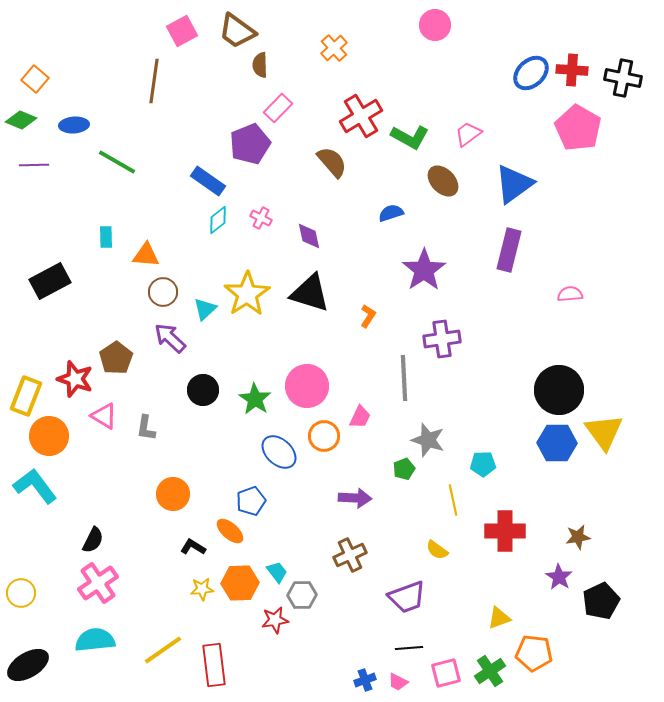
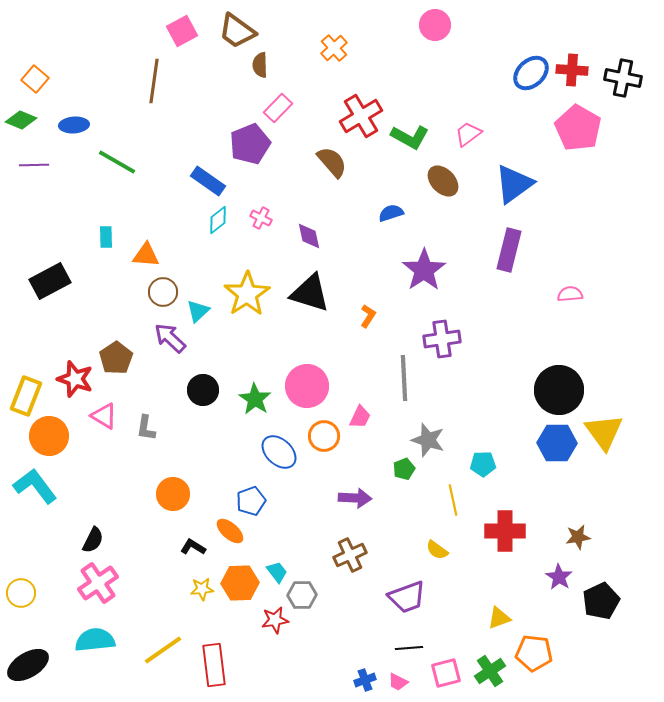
cyan triangle at (205, 309): moved 7 px left, 2 px down
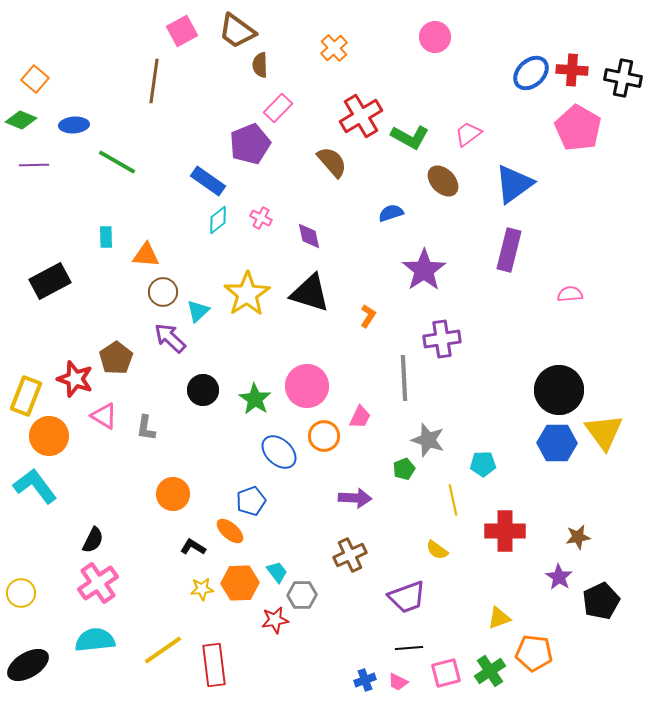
pink circle at (435, 25): moved 12 px down
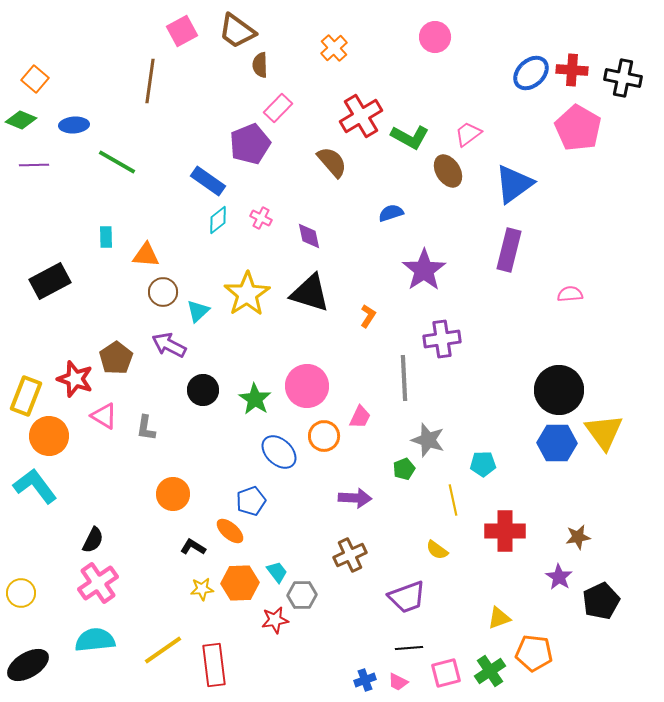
brown line at (154, 81): moved 4 px left
brown ellipse at (443, 181): moved 5 px right, 10 px up; rotated 12 degrees clockwise
purple arrow at (170, 338): moved 1 px left, 7 px down; rotated 16 degrees counterclockwise
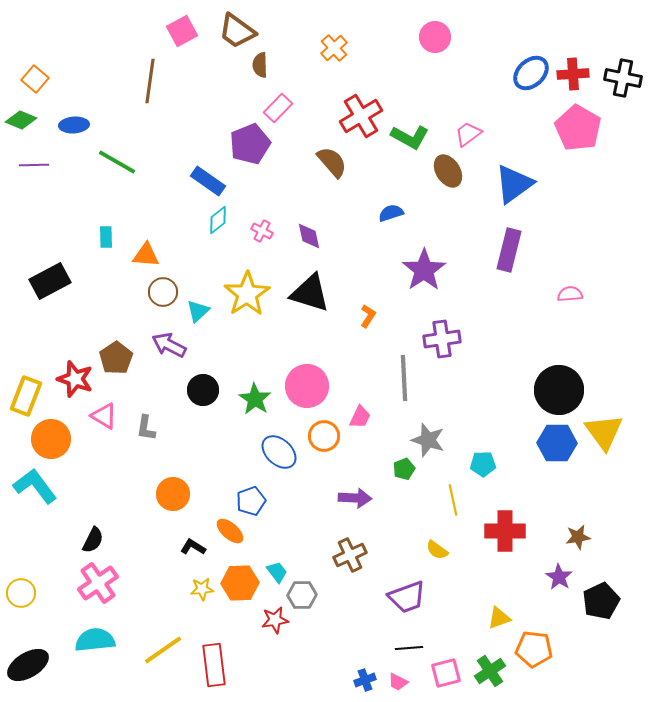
red cross at (572, 70): moved 1 px right, 4 px down; rotated 8 degrees counterclockwise
pink cross at (261, 218): moved 1 px right, 13 px down
orange circle at (49, 436): moved 2 px right, 3 px down
orange pentagon at (534, 653): moved 4 px up
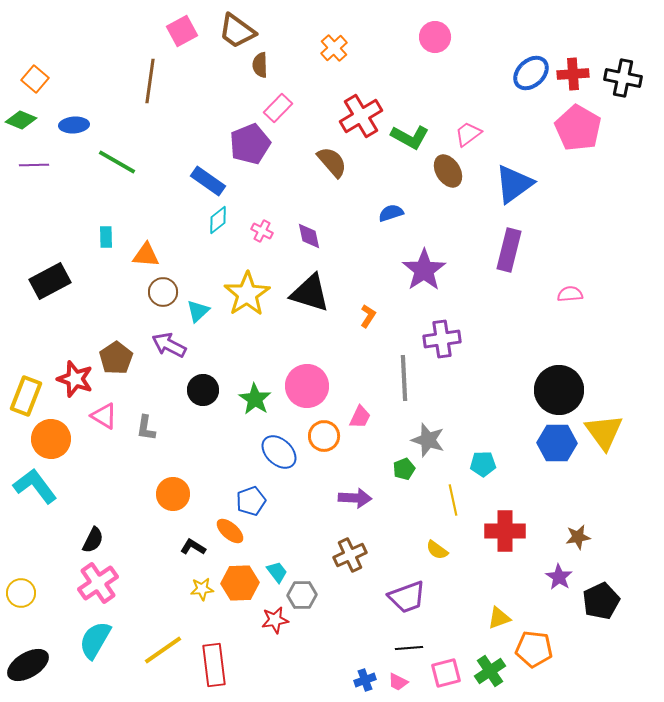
cyan semicircle at (95, 640): rotated 54 degrees counterclockwise
